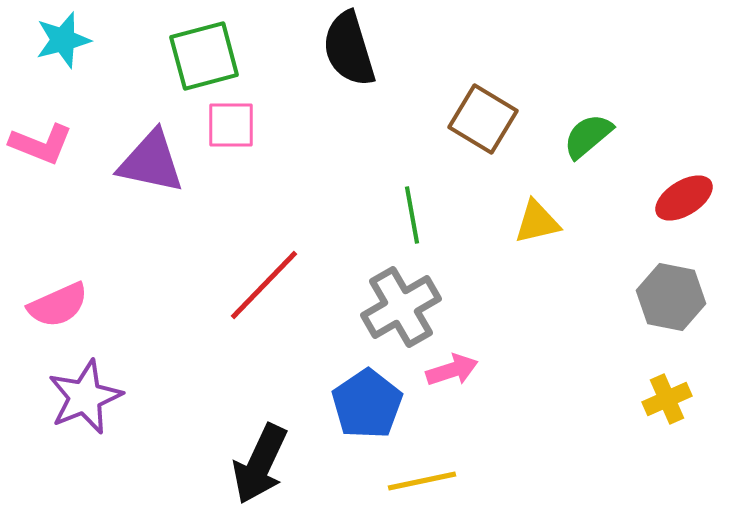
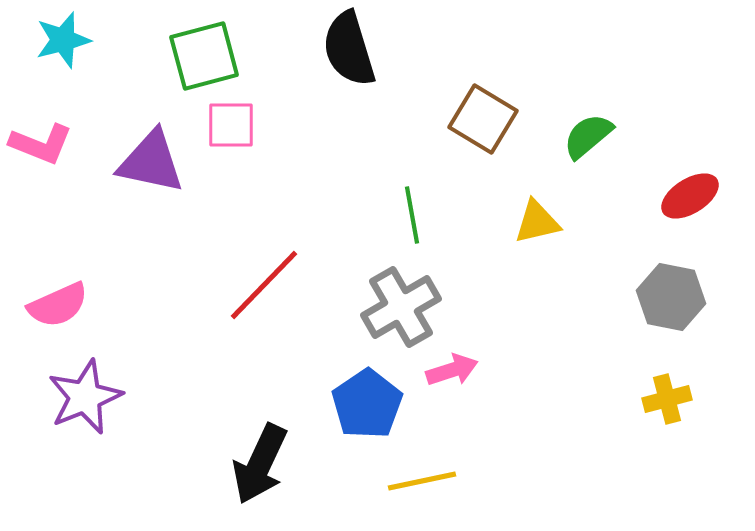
red ellipse: moved 6 px right, 2 px up
yellow cross: rotated 9 degrees clockwise
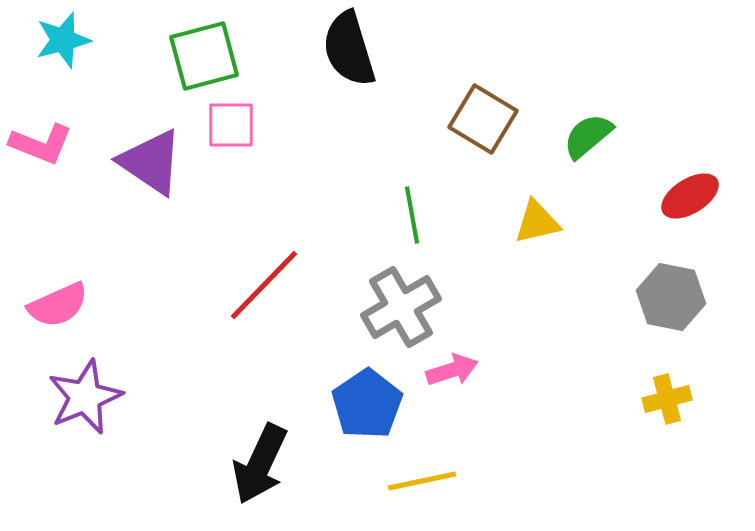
purple triangle: rotated 22 degrees clockwise
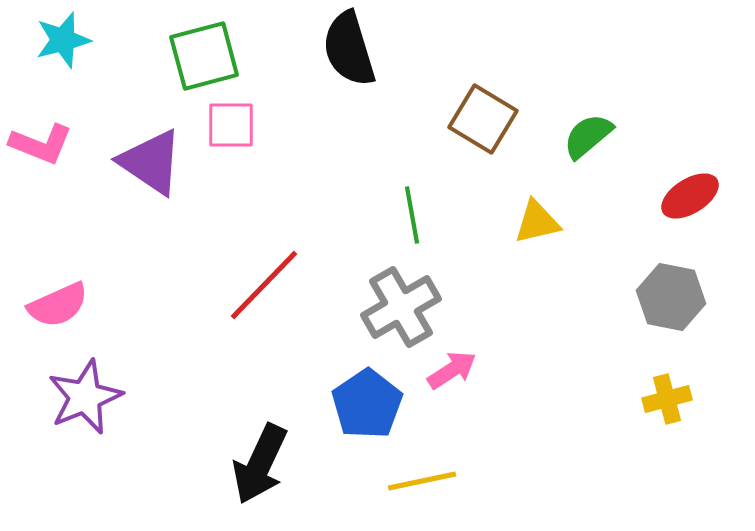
pink arrow: rotated 15 degrees counterclockwise
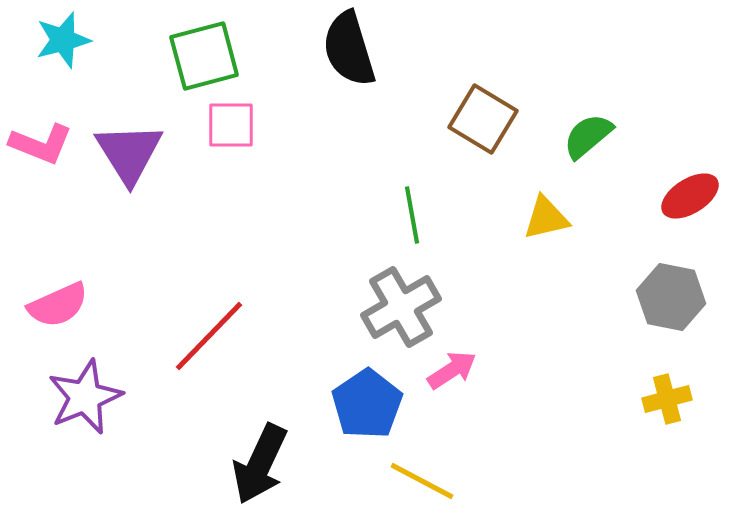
purple triangle: moved 22 px left, 9 px up; rotated 24 degrees clockwise
yellow triangle: moved 9 px right, 4 px up
red line: moved 55 px left, 51 px down
yellow line: rotated 40 degrees clockwise
